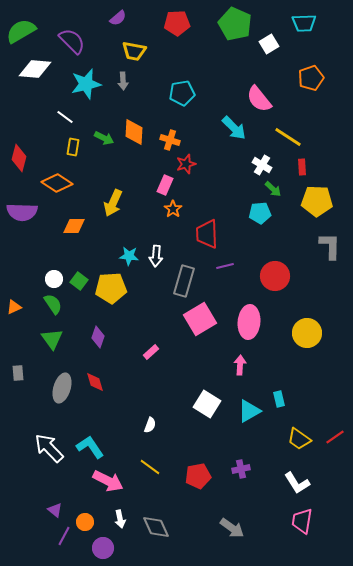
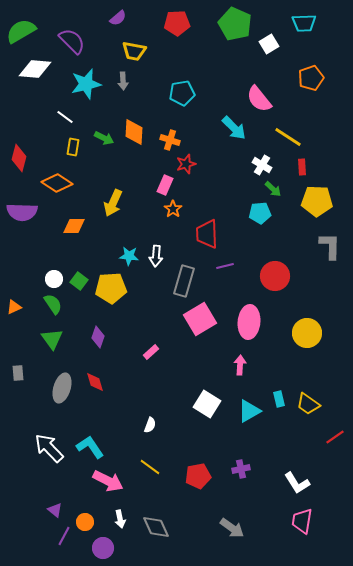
yellow trapezoid at (299, 439): moved 9 px right, 35 px up
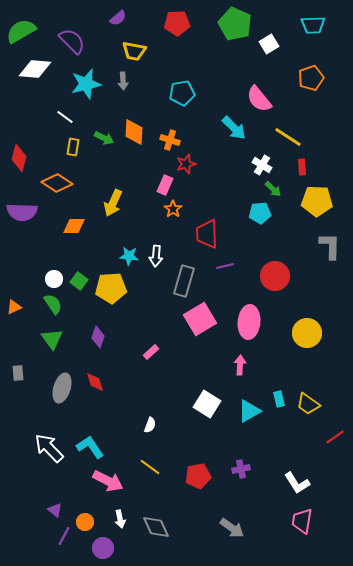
cyan trapezoid at (304, 23): moved 9 px right, 2 px down
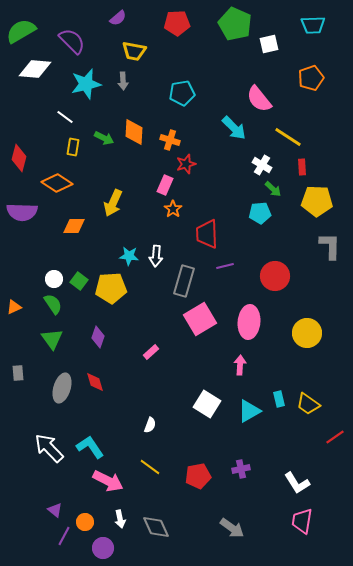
white square at (269, 44): rotated 18 degrees clockwise
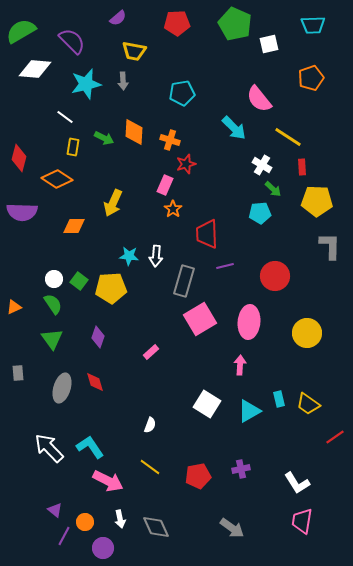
orange diamond at (57, 183): moved 4 px up
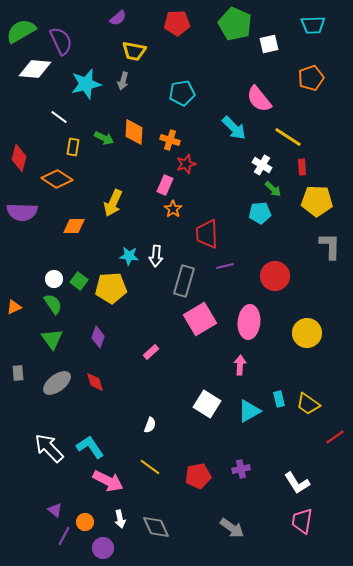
purple semicircle at (72, 41): moved 11 px left; rotated 20 degrees clockwise
gray arrow at (123, 81): rotated 18 degrees clockwise
white line at (65, 117): moved 6 px left
gray ellipse at (62, 388): moved 5 px left, 5 px up; rotated 36 degrees clockwise
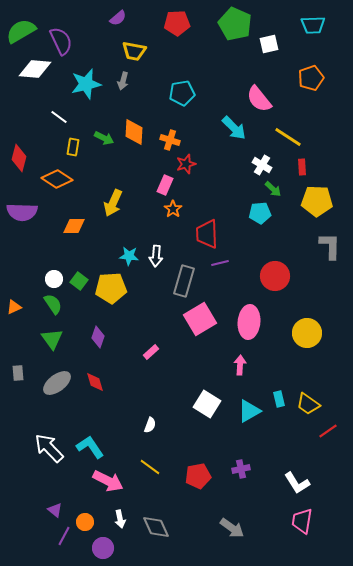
purple line at (225, 266): moved 5 px left, 3 px up
red line at (335, 437): moved 7 px left, 6 px up
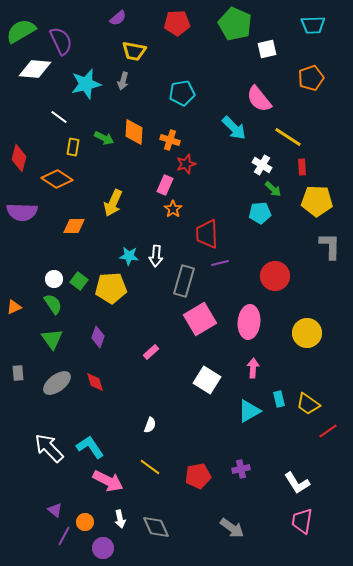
white square at (269, 44): moved 2 px left, 5 px down
pink arrow at (240, 365): moved 13 px right, 3 px down
white square at (207, 404): moved 24 px up
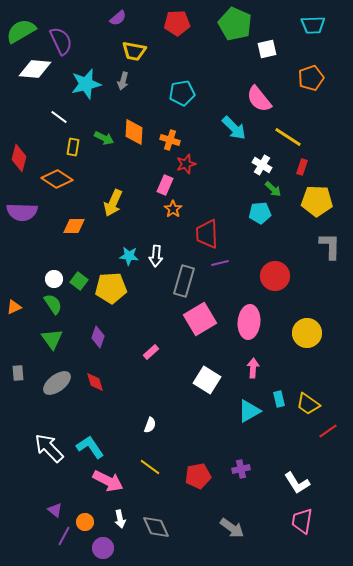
red rectangle at (302, 167): rotated 21 degrees clockwise
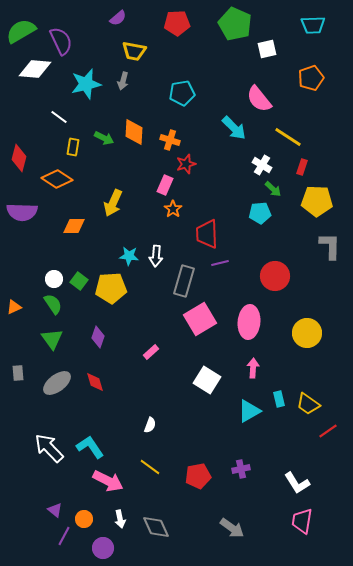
orange circle at (85, 522): moved 1 px left, 3 px up
